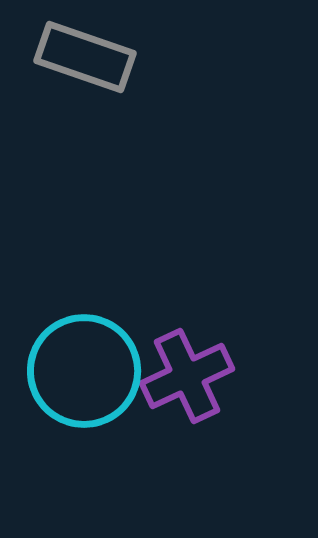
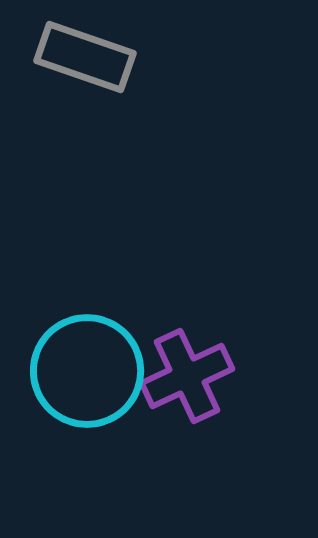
cyan circle: moved 3 px right
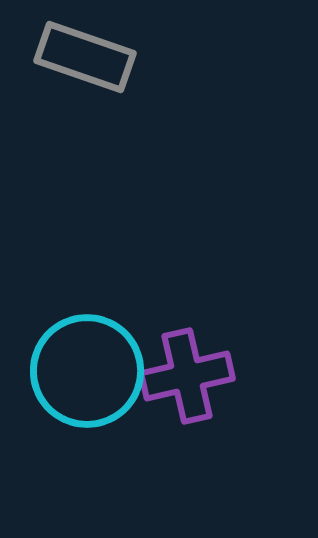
purple cross: rotated 12 degrees clockwise
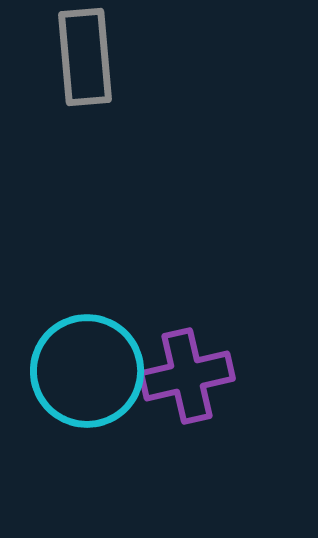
gray rectangle: rotated 66 degrees clockwise
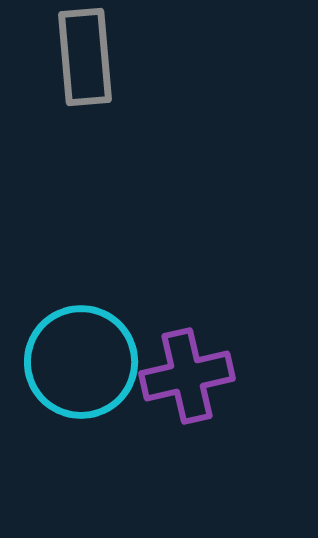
cyan circle: moved 6 px left, 9 px up
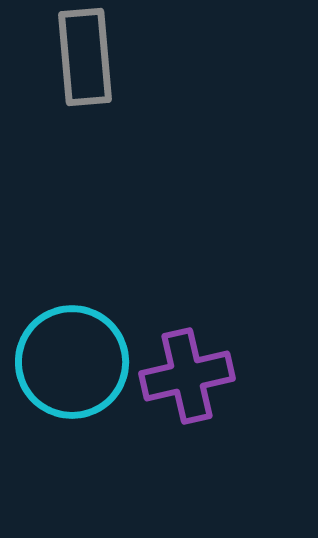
cyan circle: moved 9 px left
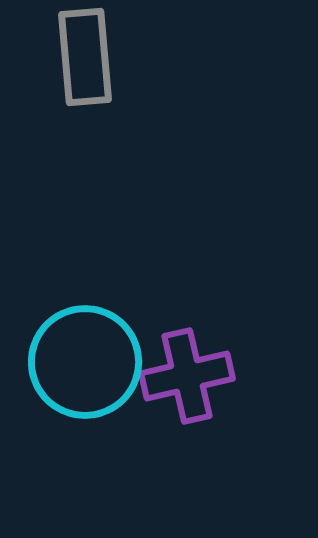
cyan circle: moved 13 px right
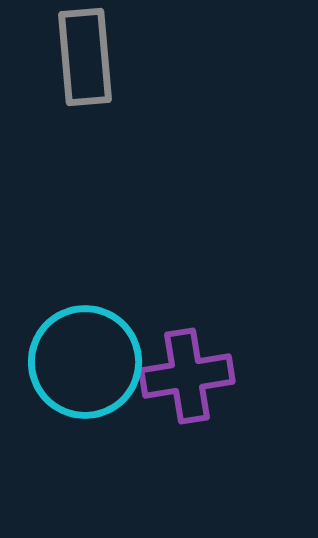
purple cross: rotated 4 degrees clockwise
